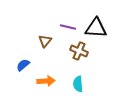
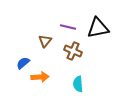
black triangle: moved 2 px right; rotated 15 degrees counterclockwise
brown cross: moved 6 px left
blue semicircle: moved 2 px up
orange arrow: moved 6 px left, 4 px up
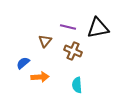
cyan semicircle: moved 1 px left, 1 px down
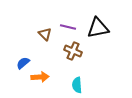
brown triangle: moved 7 px up; rotated 24 degrees counterclockwise
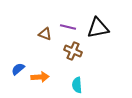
brown triangle: rotated 24 degrees counterclockwise
blue semicircle: moved 5 px left, 6 px down
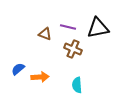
brown cross: moved 2 px up
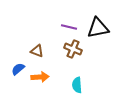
purple line: moved 1 px right
brown triangle: moved 8 px left, 17 px down
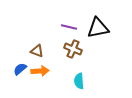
blue semicircle: moved 2 px right
orange arrow: moved 6 px up
cyan semicircle: moved 2 px right, 4 px up
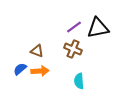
purple line: moved 5 px right; rotated 49 degrees counterclockwise
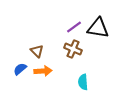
black triangle: rotated 20 degrees clockwise
brown triangle: rotated 24 degrees clockwise
orange arrow: moved 3 px right
cyan semicircle: moved 4 px right, 1 px down
